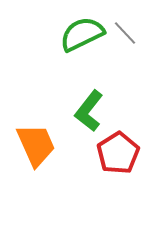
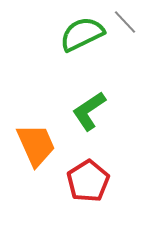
gray line: moved 11 px up
green L-shape: rotated 18 degrees clockwise
red pentagon: moved 30 px left, 28 px down
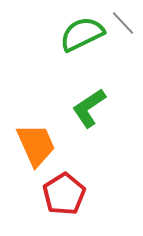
gray line: moved 2 px left, 1 px down
green L-shape: moved 3 px up
red pentagon: moved 24 px left, 13 px down
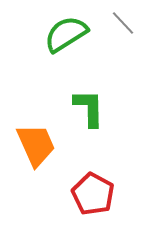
green semicircle: moved 16 px left; rotated 6 degrees counterclockwise
green L-shape: rotated 123 degrees clockwise
red pentagon: moved 29 px right; rotated 12 degrees counterclockwise
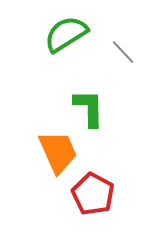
gray line: moved 29 px down
orange trapezoid: moved 22 px right, 7 px down
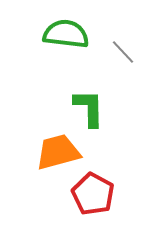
green semicircle: rotated 39 degrees clockwise
orange trapezoid: rotated 81 degrees counterclockwise
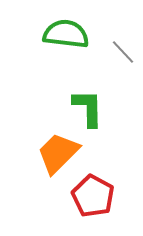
green L-shape: moved 1 px left
orange trapezoid: moved 1 px down; rotated 30 degrees counterclockwise
red pentagon: moved 2 px down
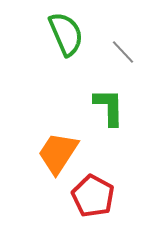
green semicircle: rotated 60 degrees clockwise
green L-shape: moved 21 px right, 1 px up
orange trapezoid: rotated 12 degrees counterclockwise
